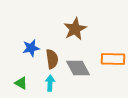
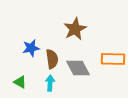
green triangle: moved 1 px left, 1 px up
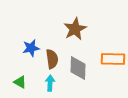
gray diamond: rotated 30 degrees clockwise
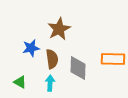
brown star: moved 16 px left
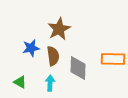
brown semicircle: moved 1 px right, 3 px up
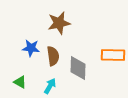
brown star: moved 6 px up; rotated 15 degrees clockwise
blue star: rotated 18 degrees clockwise
orange rectangle: moved 4 px up
cyan arrow: moved 3 px down; rotated 28 degrees clockwise
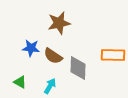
brown semicircle: rotated 132 degrees clockwise
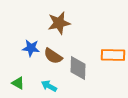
green triangle: moved 2 px left, 1 px down
cyan arrow: moved 1 px left; rotated 91 degrees counterclockwise
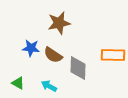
brown semicircle: moved 1 px up
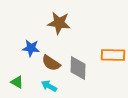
brown star: rotated 20 degrees clockwise
brown semicircle: moved 2 px left, 8 px down
green triangle: moved 1 px left, 1 px up
